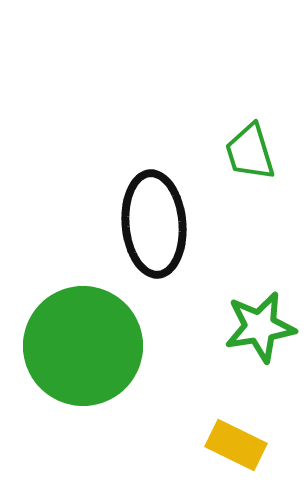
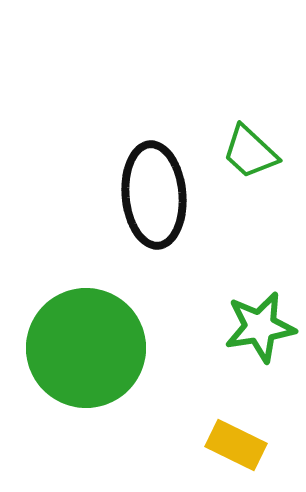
green trapezoid: rotated 30 degrees counterclockwise
black ellipse: moved 29 px up
green circle: moved 3 px right, 2 px down
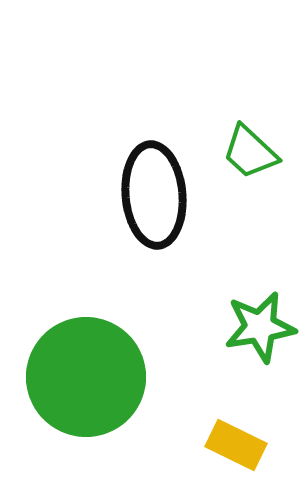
green circle: moved 29 px down
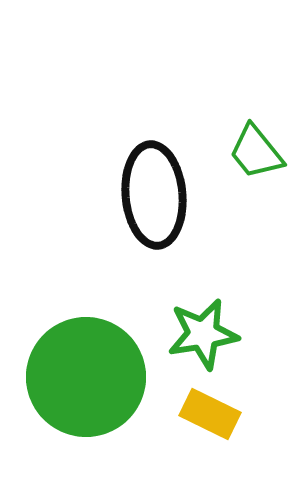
green trapezoid: moved 6 px right; rotated 8 degrees clockwise
green star: moved 57 px left, 7 px down
yellow rectangle: moved 26 px left, 31 px up
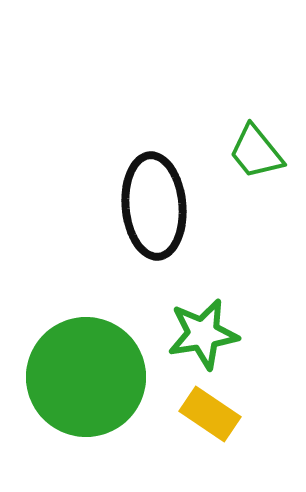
black ellipse: moved 11 px down
yellow rectangle: rotated 8 degrees clockwise
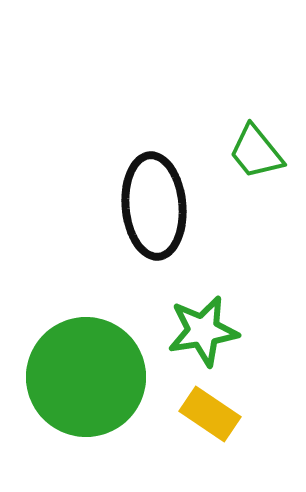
green star: moved 3 px up
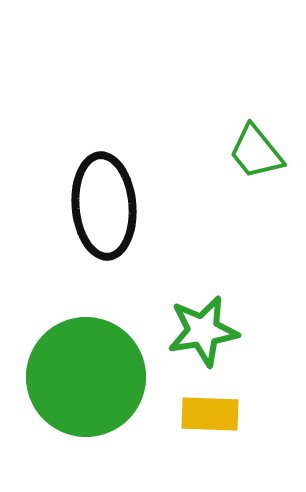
black ellipse: moved 50 px left
yellow rectangle: rotated 32 degrees counterclockwise
